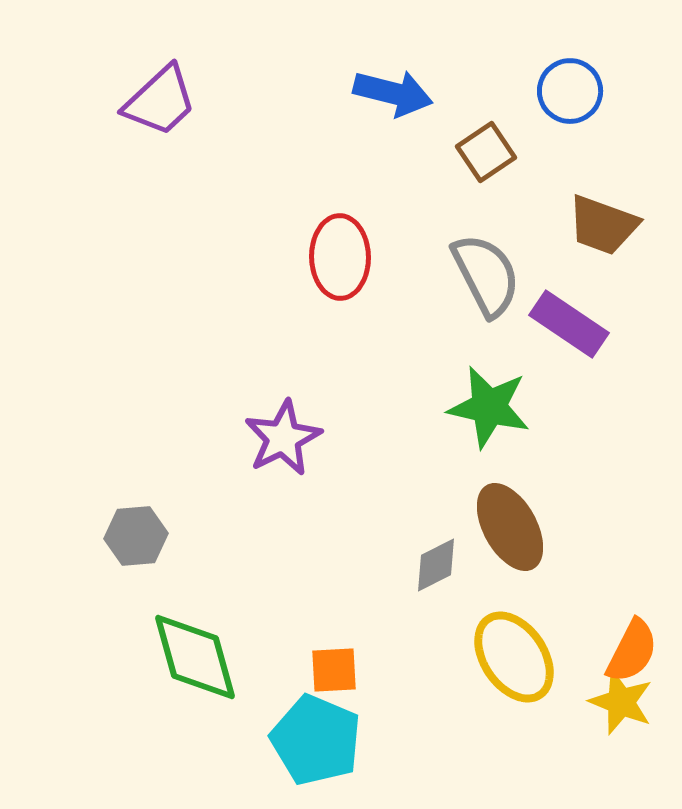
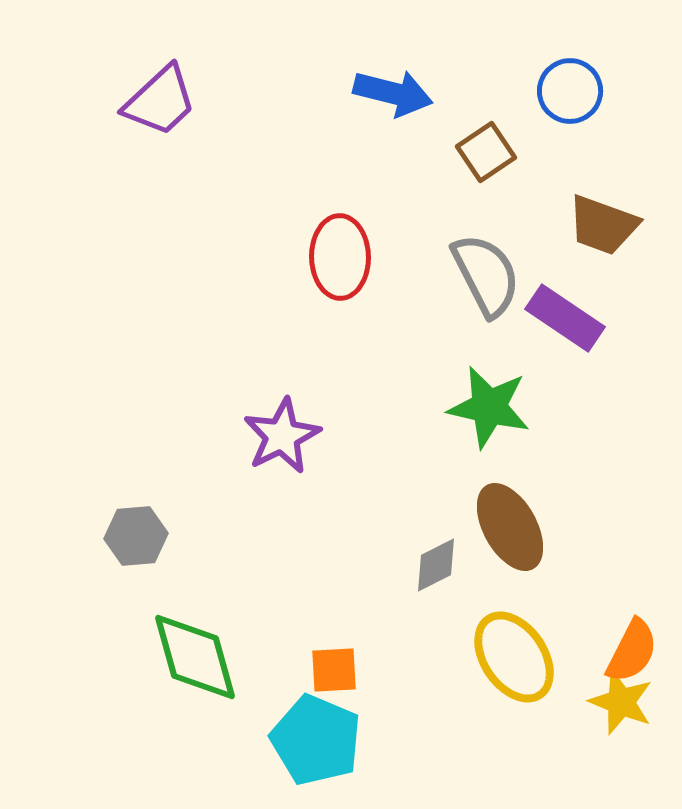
purple rectangle: moved 4 px left, 6 px up
purple star: moved 1 px left, 2 px up
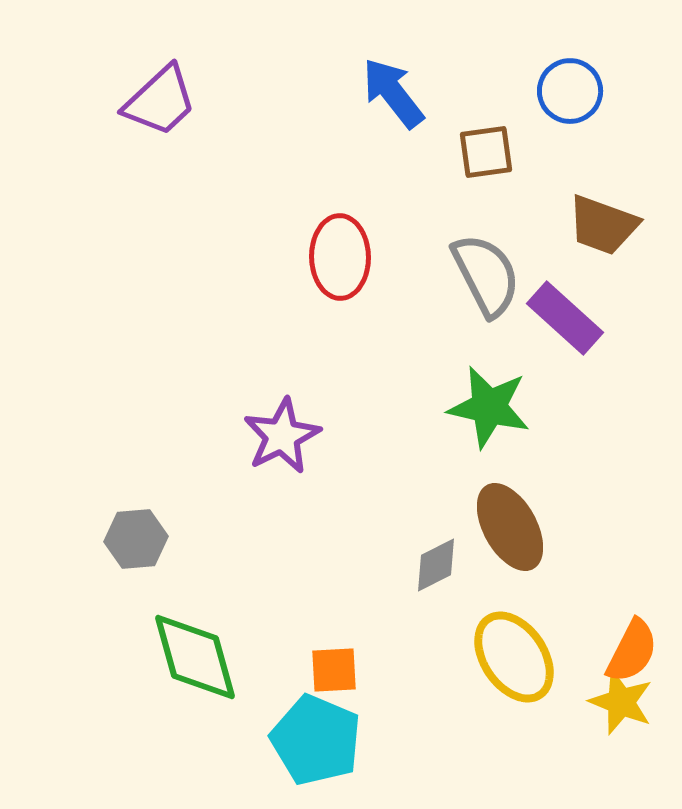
blue arrow: rotated 142 degrees counterclockwise
brown square: rotated 26 degrees clockwise
purple rectangle: rotated 8 degrees clockwise
gray hexagon: moved 3 px down
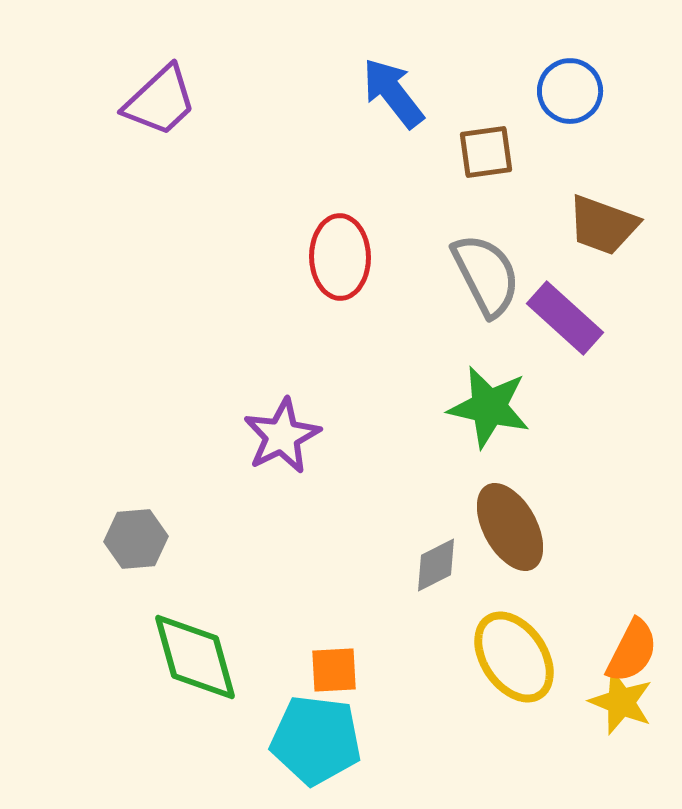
cyan pentagon: rotated 16 degrees counterclockwise
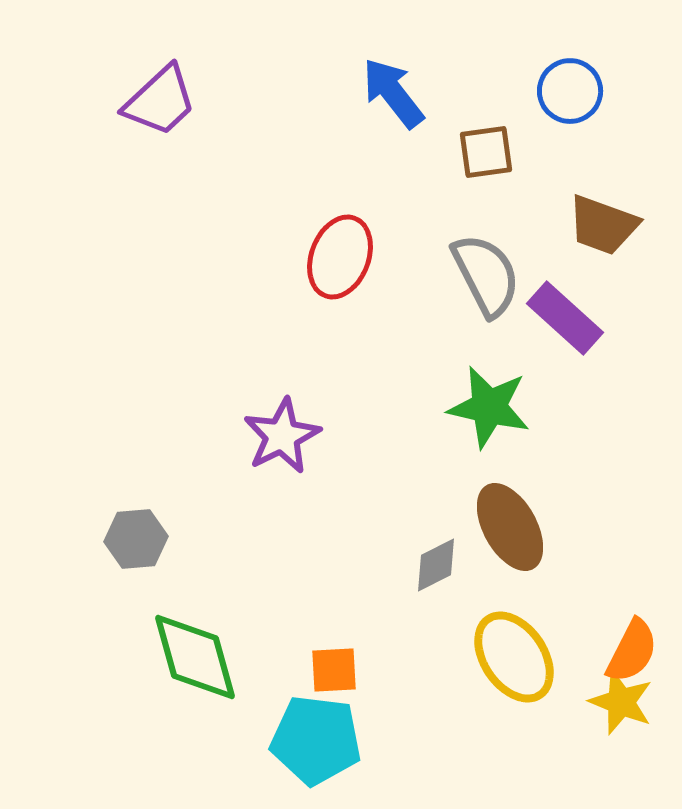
red ellipse: rotated 22 degrees clockwise
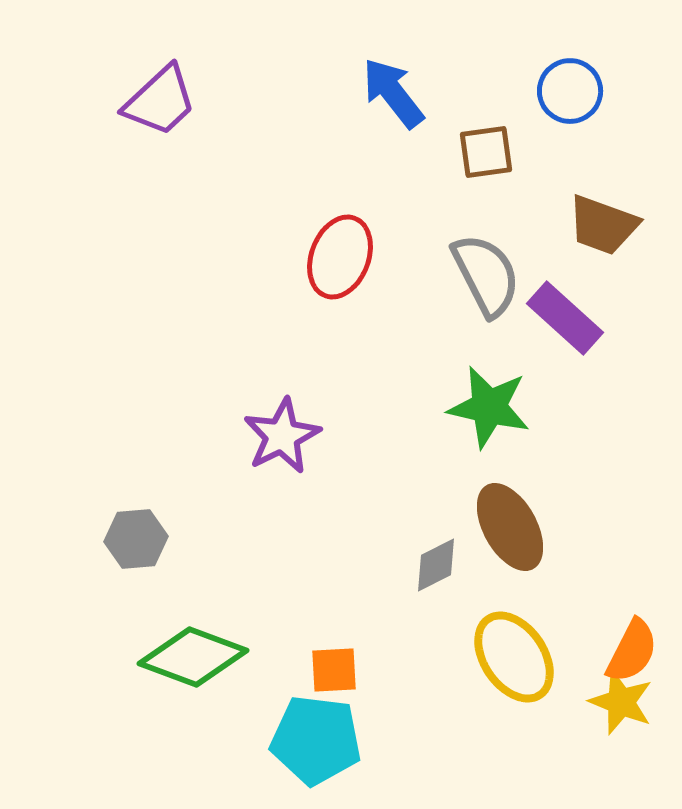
green diamond: moved 2 px left; rotated 54 degrees counterclockwise
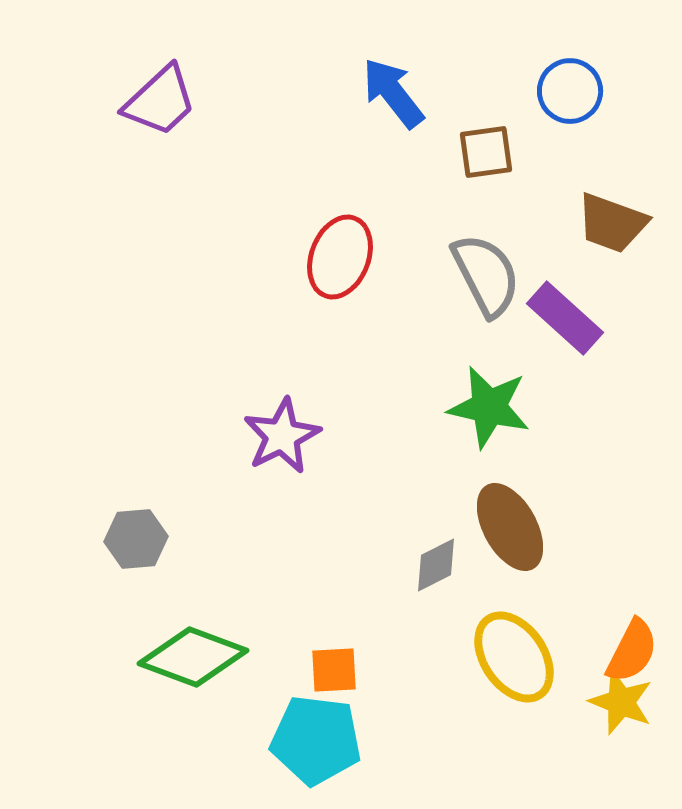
brown trapezoid: moved 9 px right, 2 px up
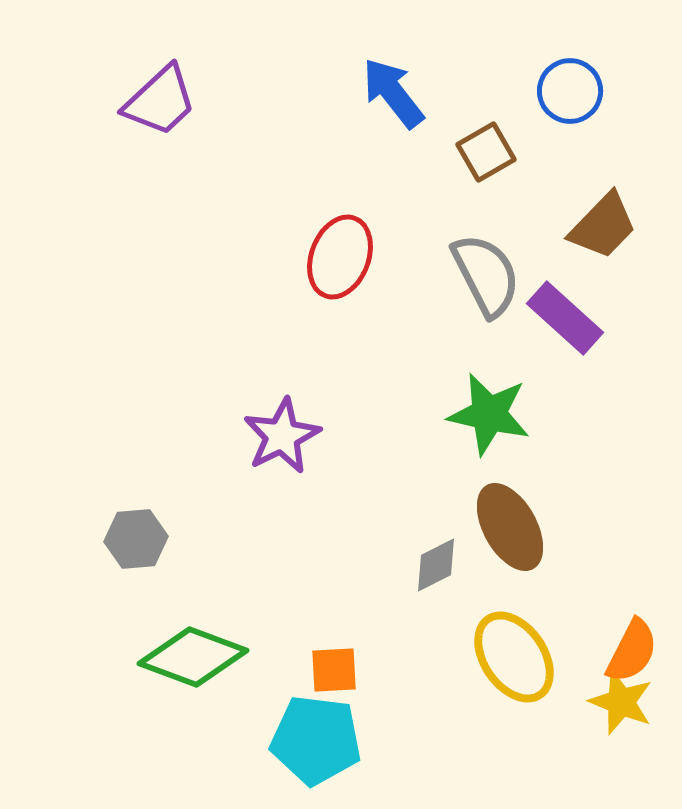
brown square: rotated 22 degrees counterclockwise
brown trapezoid: moved 9 px left, 3 px down; rotated 66 degrees counterclockwise
green star: moved 7 px down
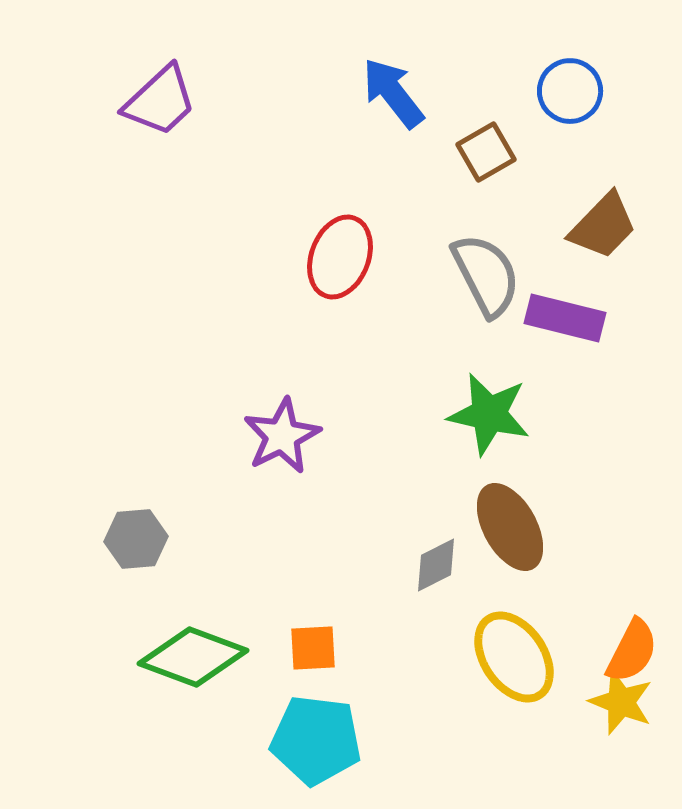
purple rectangle: rotated 28 degrees counterclockwise
orange square: moved 21 px left, 22 px up
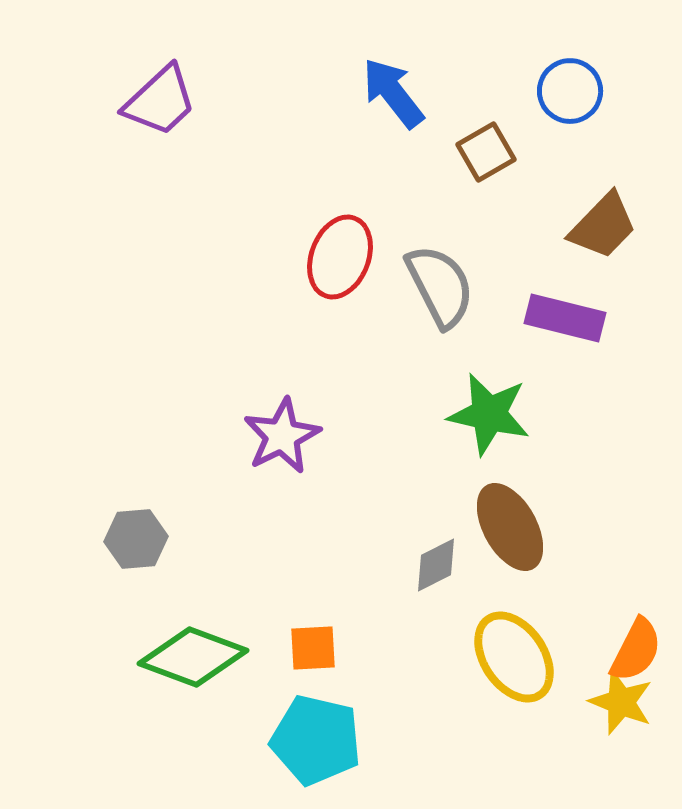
gray semicircle: moved 46 px left, 11 px down
orange semicircle: moved 4 px right, 1 px up
cyan pentagon: rotated 6 degrees clockwise
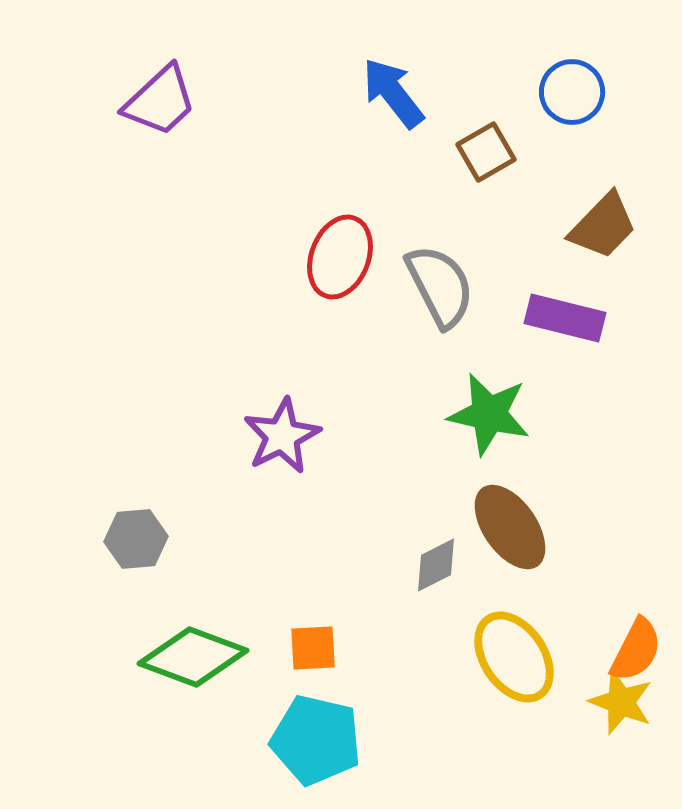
blue circle: moved 2 px right, 1 px down
brown ellipse: rotated 6 degrees counterclockwise
